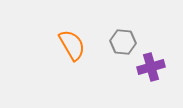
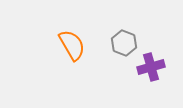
gray hexagon: moved 1 px right, 1 px down; rotated 15 degrees clockwise
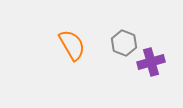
purple cross: moved 5 px up
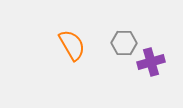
gray hexagon: rotated 20 degrees counterclockwise
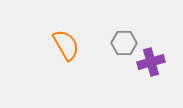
orange semicircle: moved 6 px left
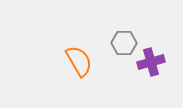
orange semicircle: moved 13 px right, 16 px down
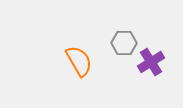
purple cross: rotated 16 degrees counterclockwise
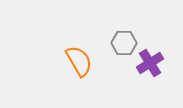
purple cross: moved 1 px left, 1 px down
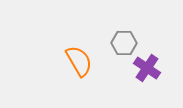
purple cross: moved 3 px left, 5 px down; rotated 24 degrees counterclockwise
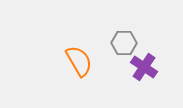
purple cross: moved 3 px left, 1 px up
